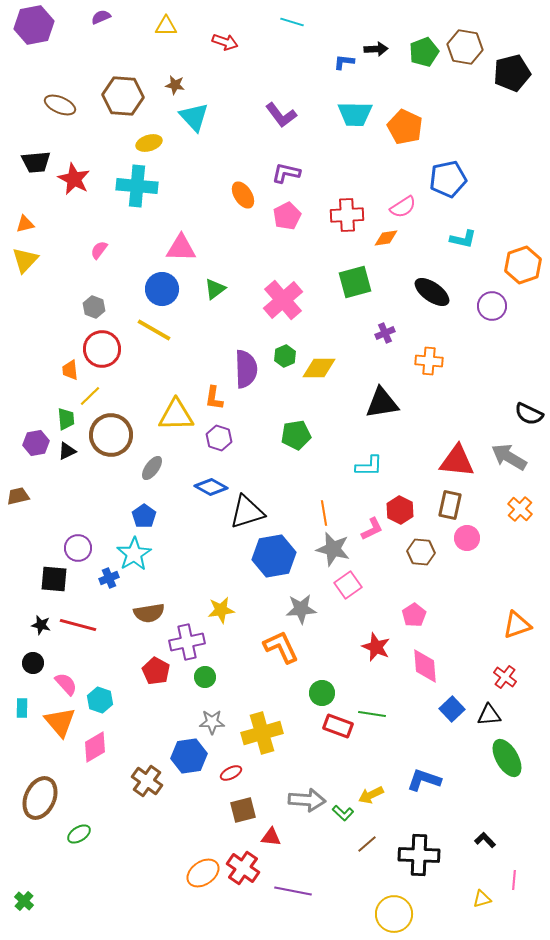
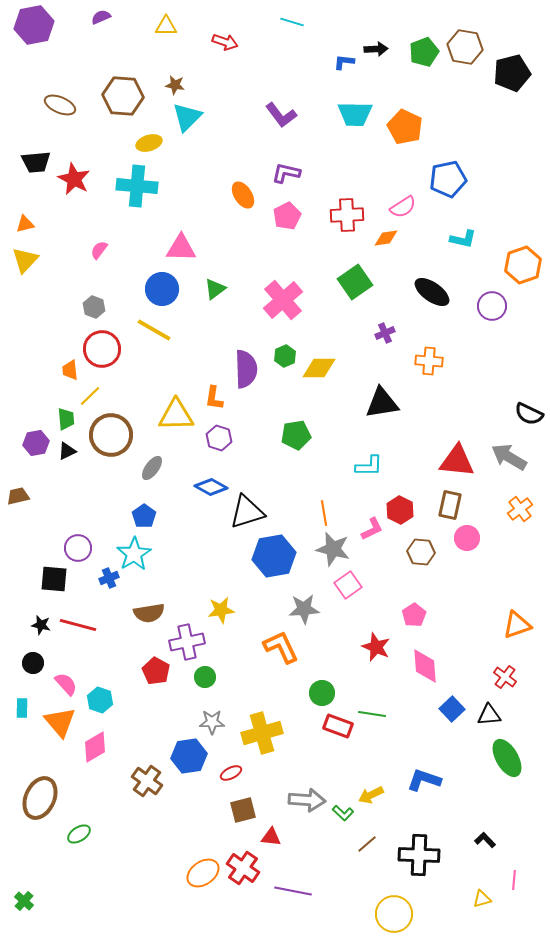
cyan triangle at (194, 117): moved 7 px left; rotated 28 degrees clockwise
green square at (355, 282): rotated 20 degrees counterclockwise
orange cross at (520, 509): rotated 10 degrees clockwise
gray star at (301, 609): moved 3 px right
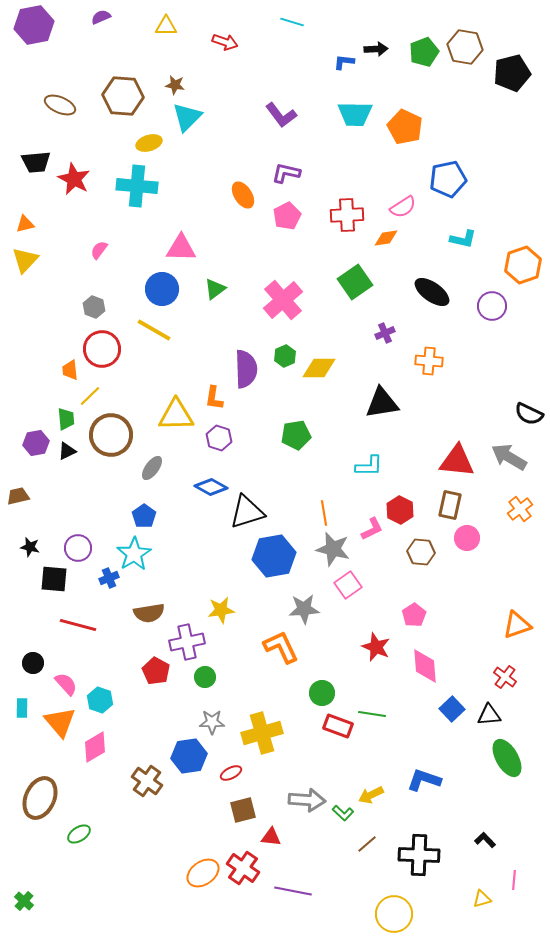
black star at (41, 625): moved 11 px left, 78 px up
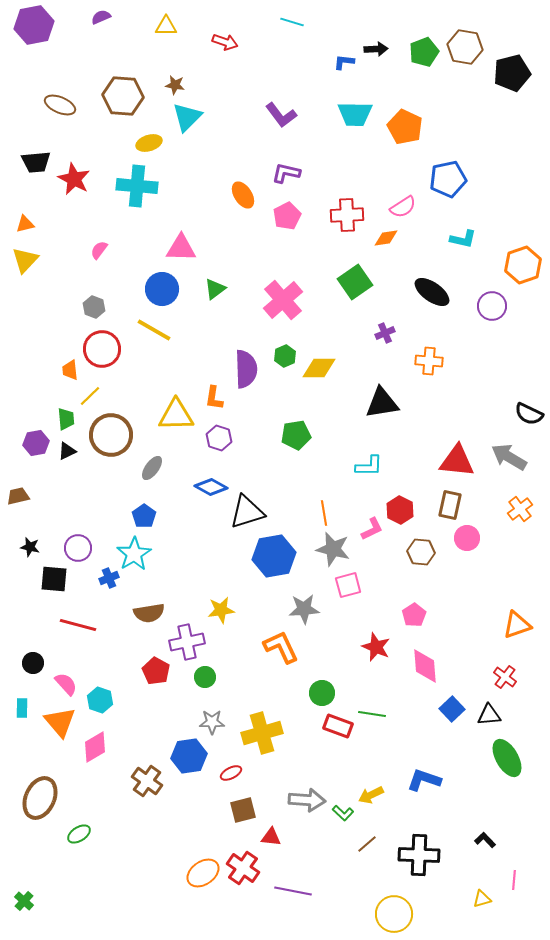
pink square at (348, 585): rotated 20 degrees clockwise
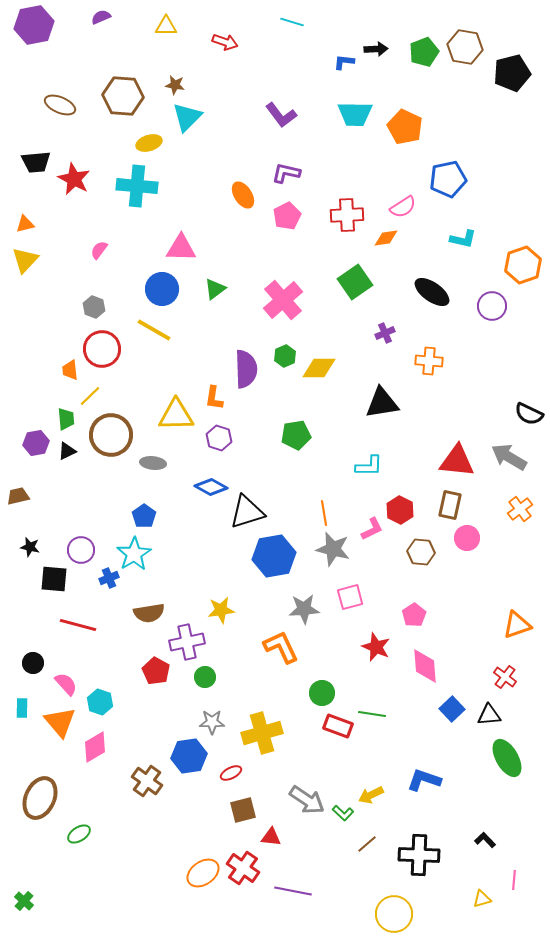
gray ellipse at (152, 468): moved 1 px right, 5 px up; rotated 60 degrees clockwise
purple circle at (78, 548): moved 3 px right, 2 px down
pink square at (348, 585): moved 2 px right, 12 px down
cyan hexagon at (100, 700): moved 2 px down
gray arrow at (307, 800): rotated 30 degrees clockwise
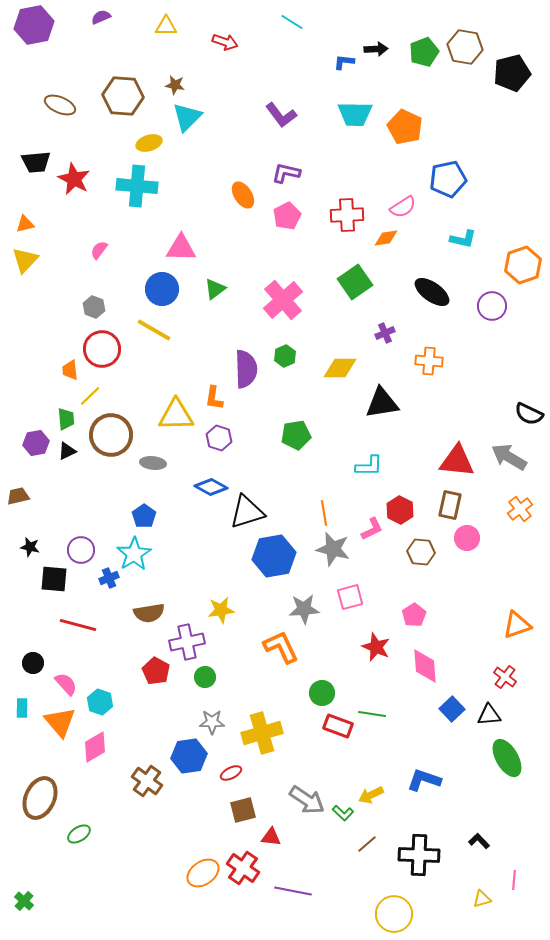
cyan line at (292, 22): rotated 15 degrees clockwise
yellow diamond at (319, 368): moved 21 px right
black L-shape at (485, 840): moved 6 px left, 1 px down
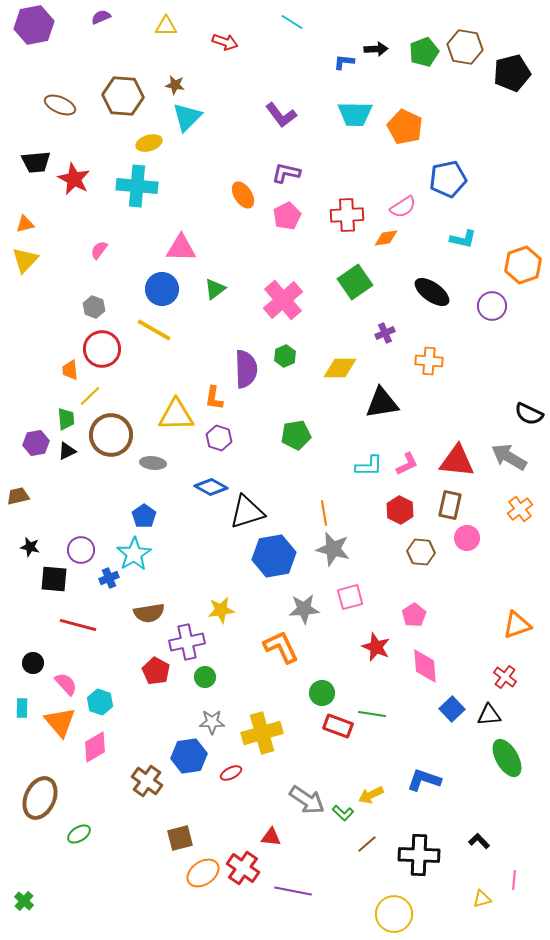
pink L-shape at (372, 529): moved 35 px right, 65 px up
brown square at (243, 810): moved 63 px left, 28 px down
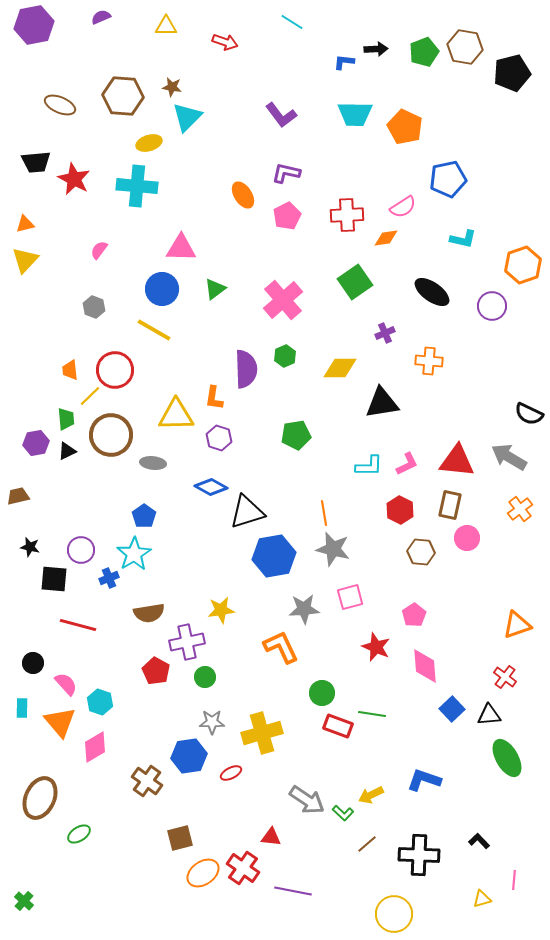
brown star at (175, 85): moved 3 px left, 2 px down
red circle at (102, 349): moved 13 px right, 21 px down
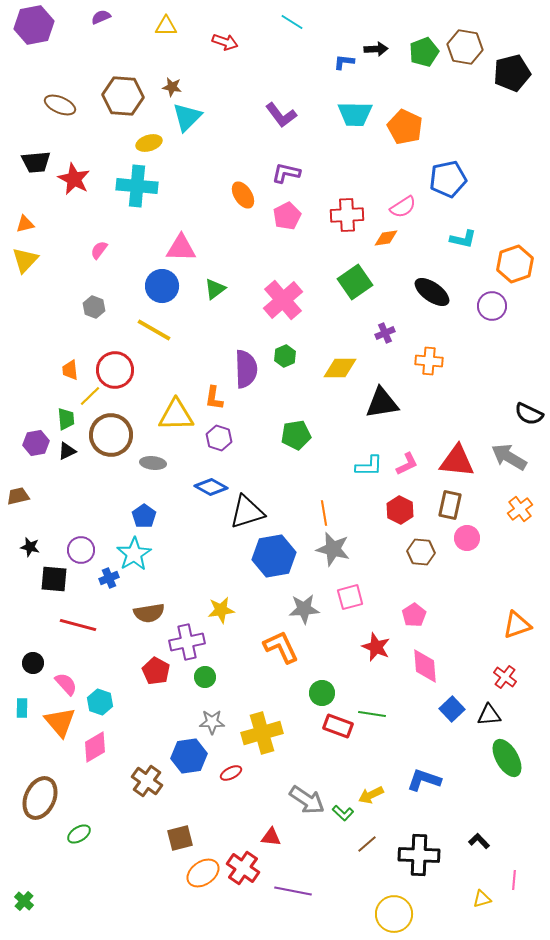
orange hexagon at (523, 265): moved 8 px left, 1 px up
blue circle at (162, 289): moved 3 px up
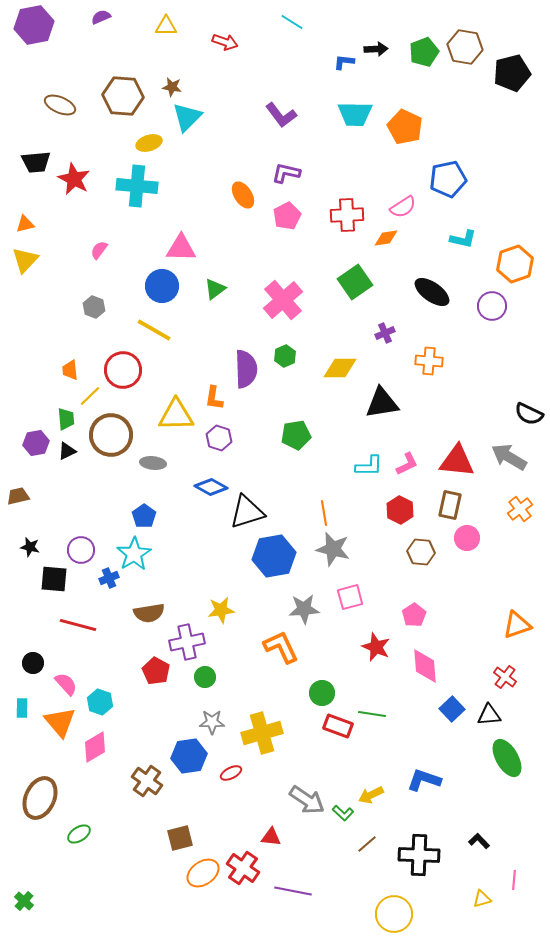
red circle at (115, 370): moved 8 px right
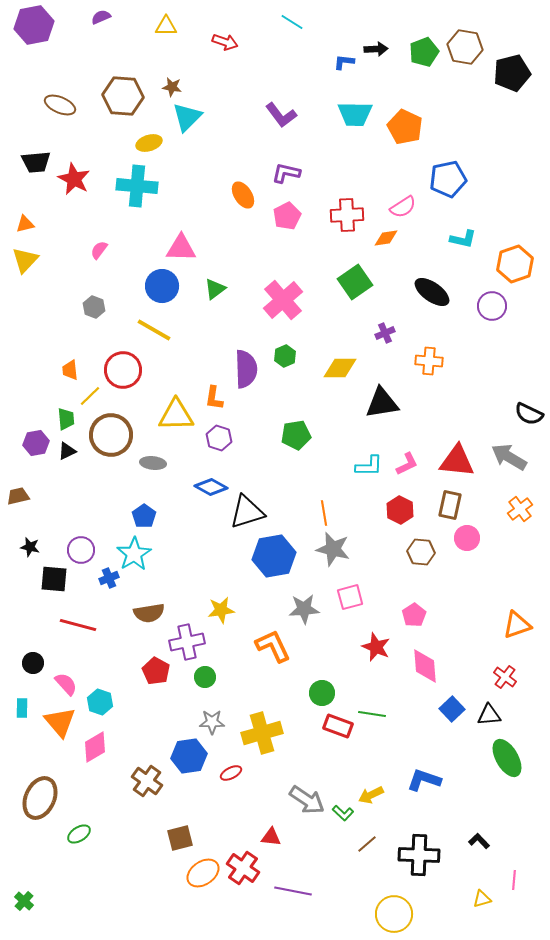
orange L-shape at (281, 647): moved 8 px left, 1 px up
